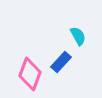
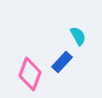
blue rectangle: moved 1 px right
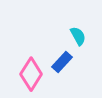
pink diamond: moved 1 px right; rotated 12 degrees clockwise
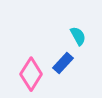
blue rectangle: moved 1 px right, 1 px down
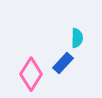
cyan semicircle: moved 1 px left, 2 px down; rotated 30 degrees clockwise
